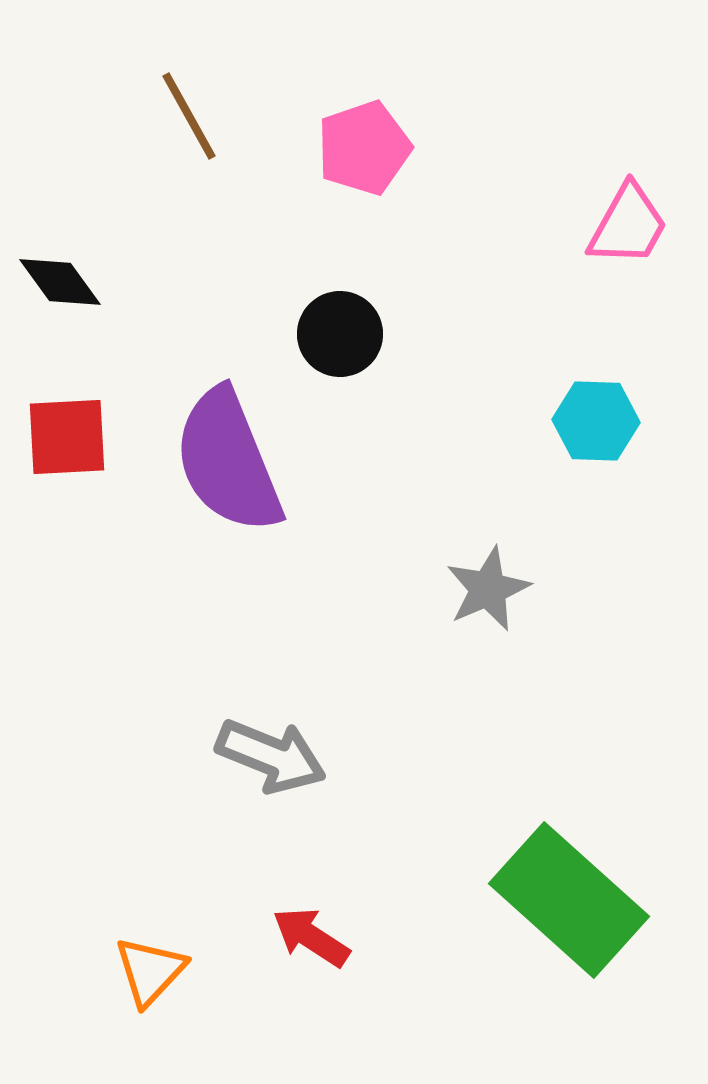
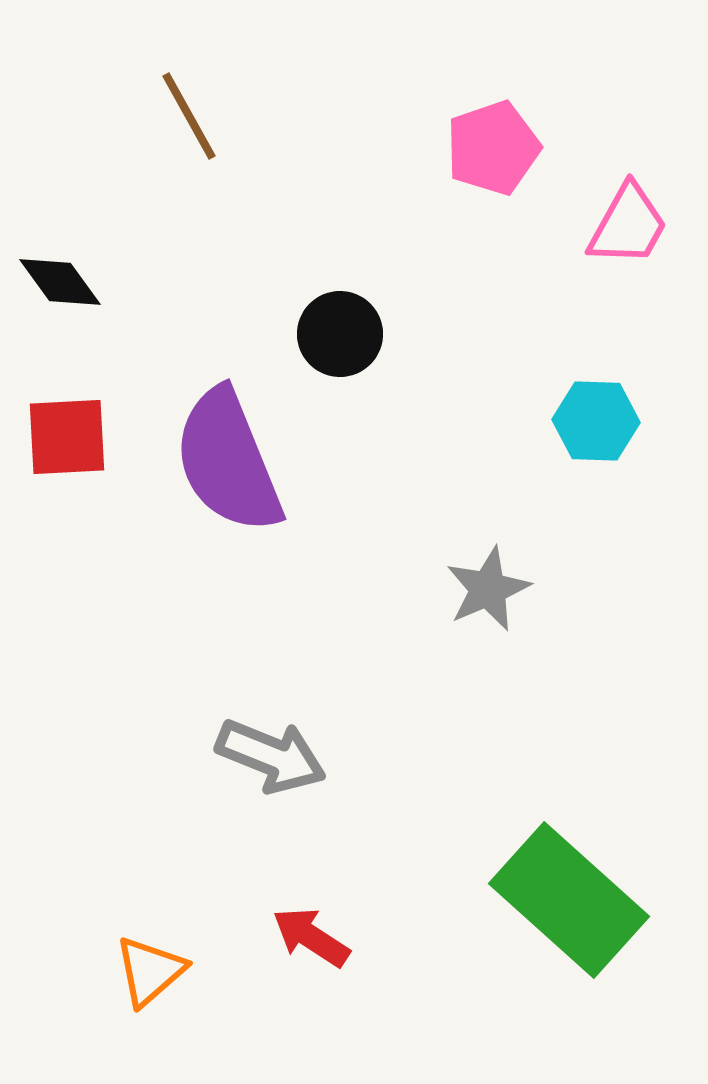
pink pentagon: moved 129 px right
orange triangle: rotated 6 degrees clockwise
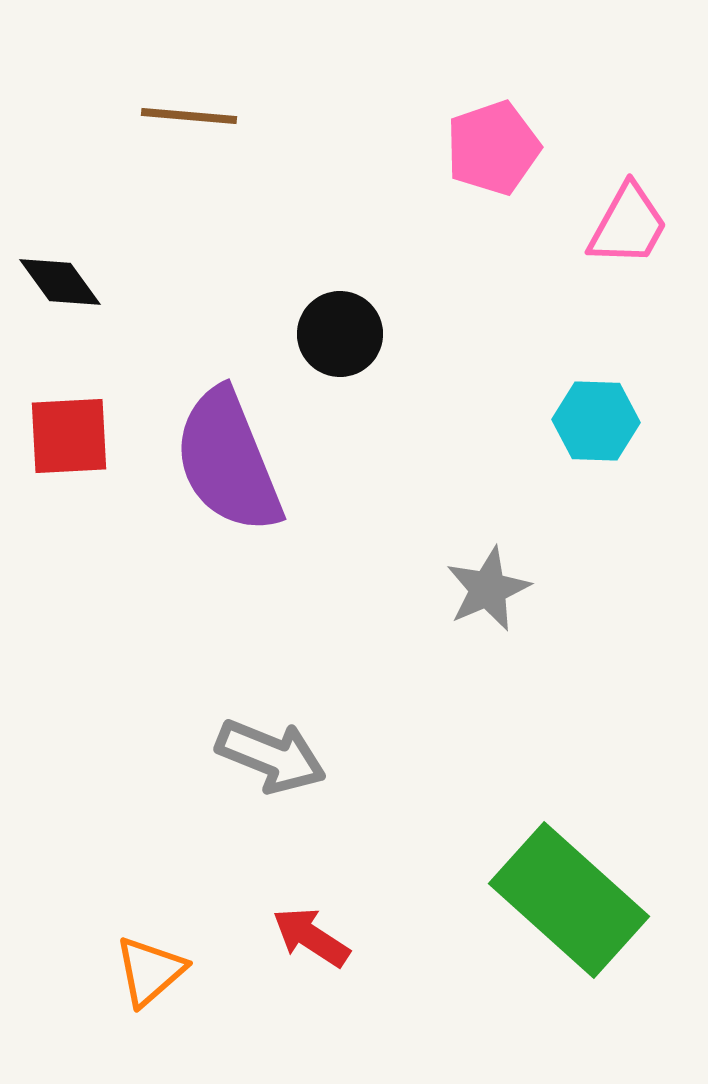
brown line: rotated 56 degrees counterclockwise
red square: moved 2 px right, 1 px up
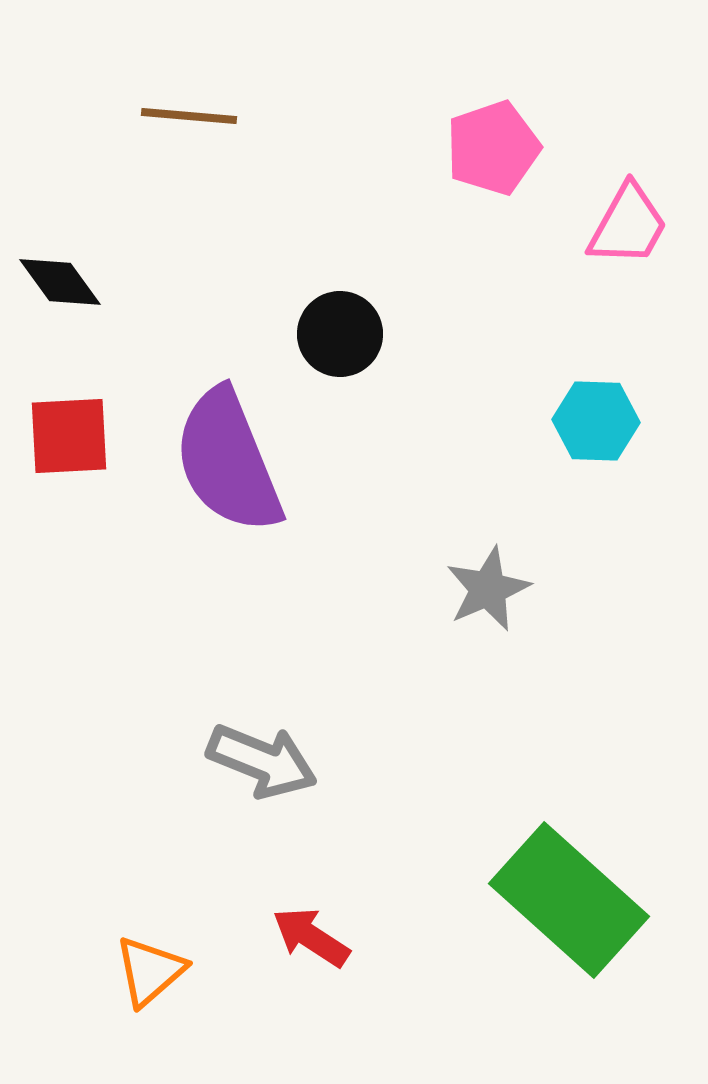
gray arrow: moved 9 px left, 5 px down
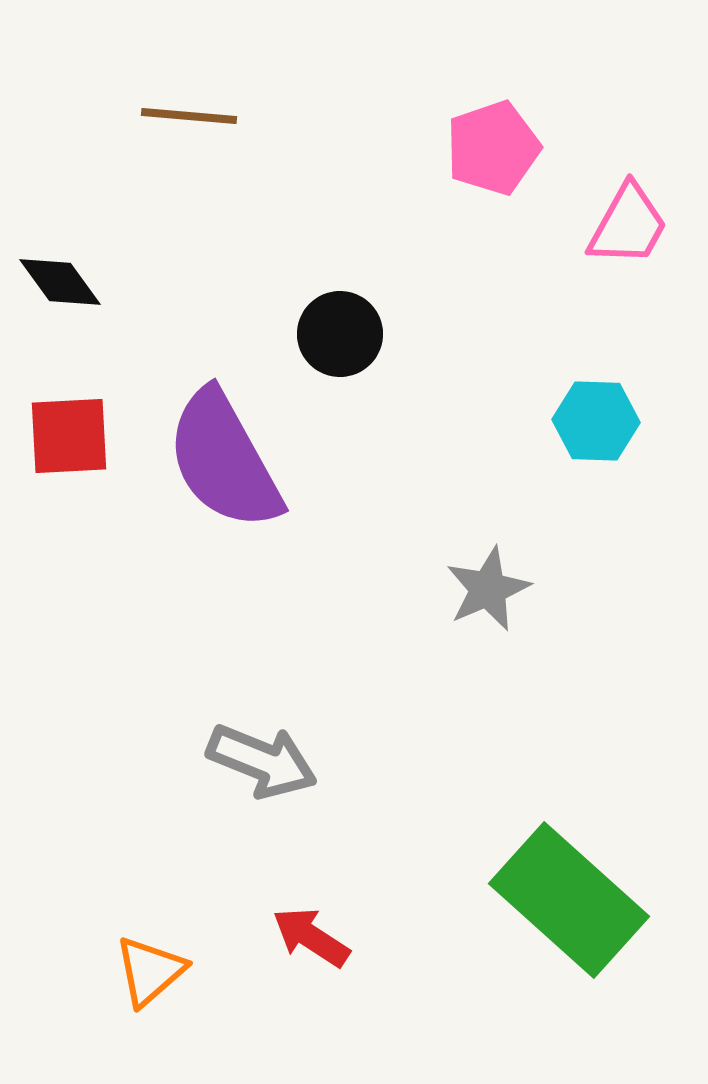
purple semicircle: moved 4 px left, 1 px up; rotated 7 degrees counterclockwise
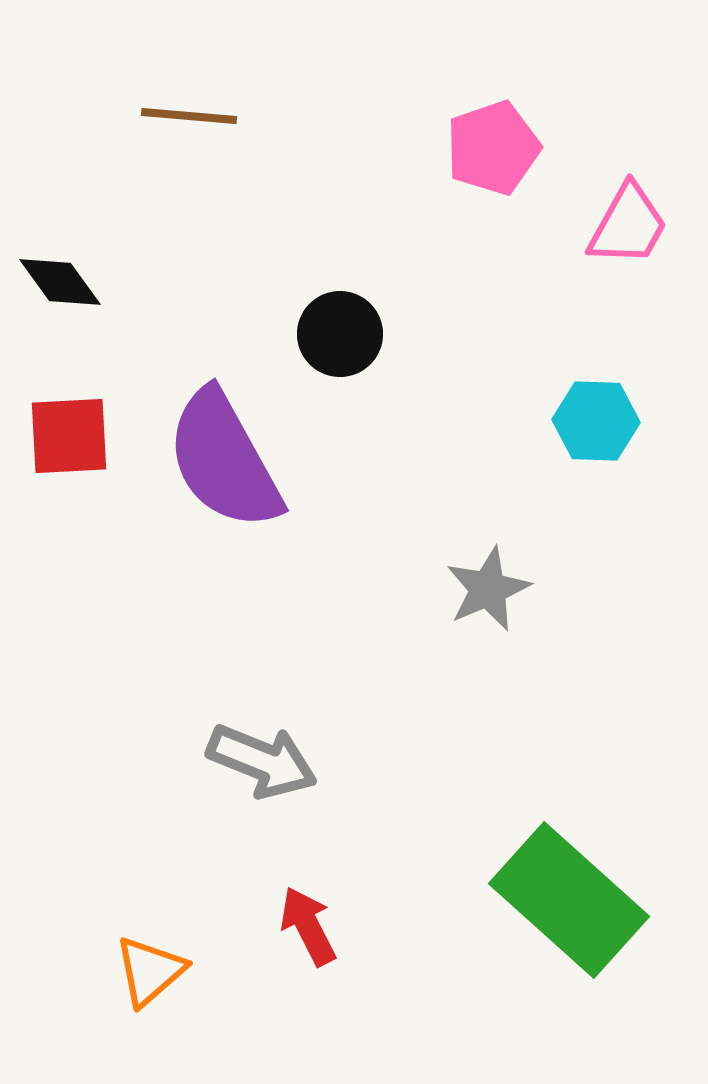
red arrow: moved 3 px left, 11 px up; rotated 30 degrees clockwise
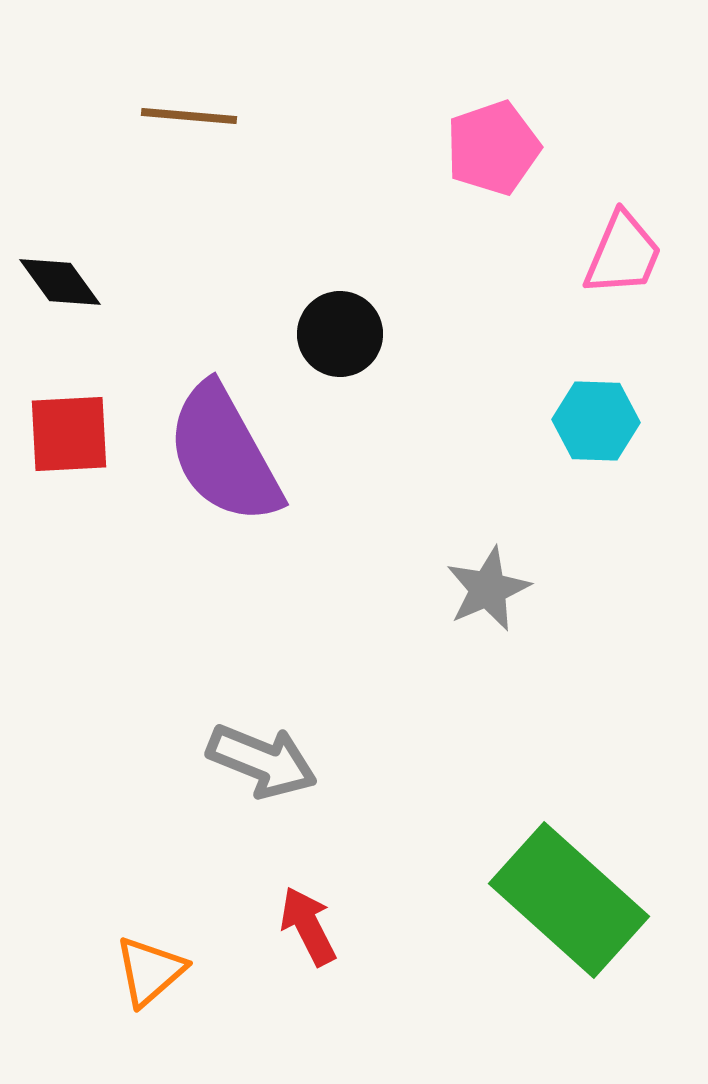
pink trapezoid: moved 5 px left, 29 px down; rotated 6 degrees counterclockwise
red square: moved 2 px up
purple semicircle: moved 6 px up
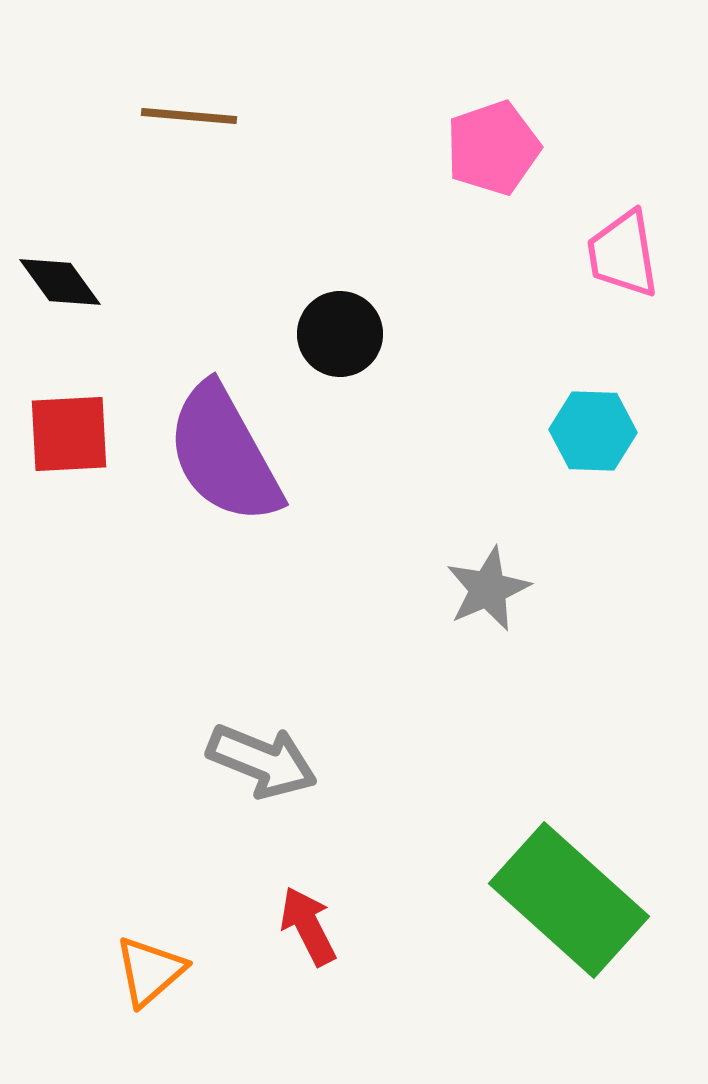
pink trapezoid: rotated 148 degrees clockwise
cyan hexagon: moved 3 px left, 10 px down
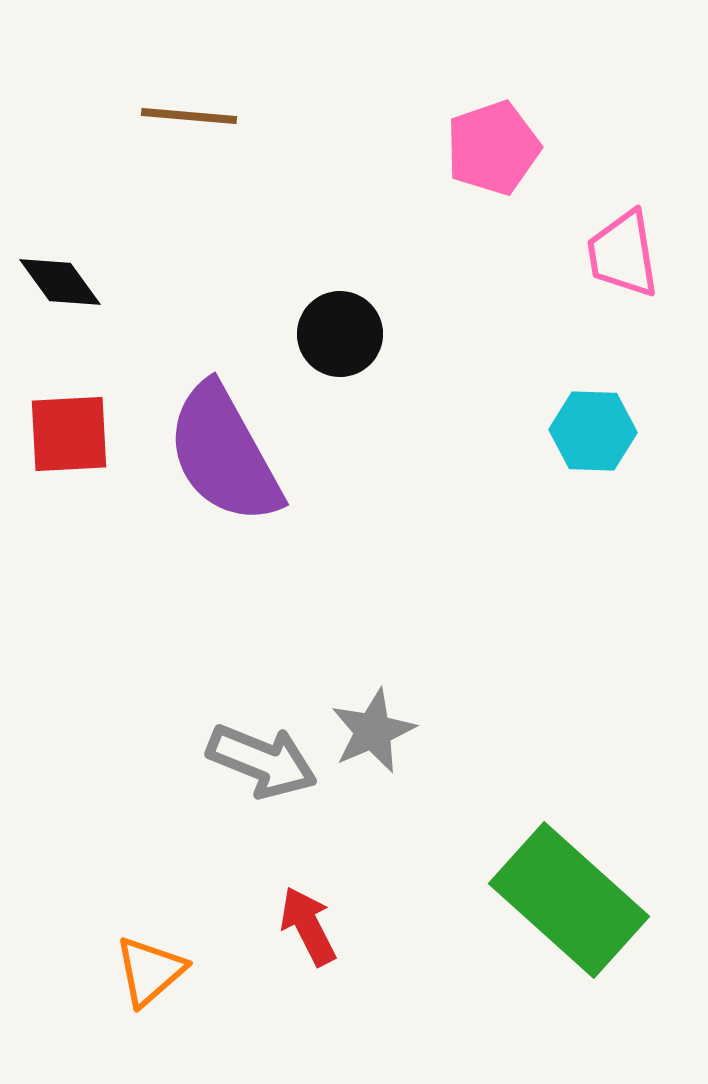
gray star: moved 115 px left, 142 px down
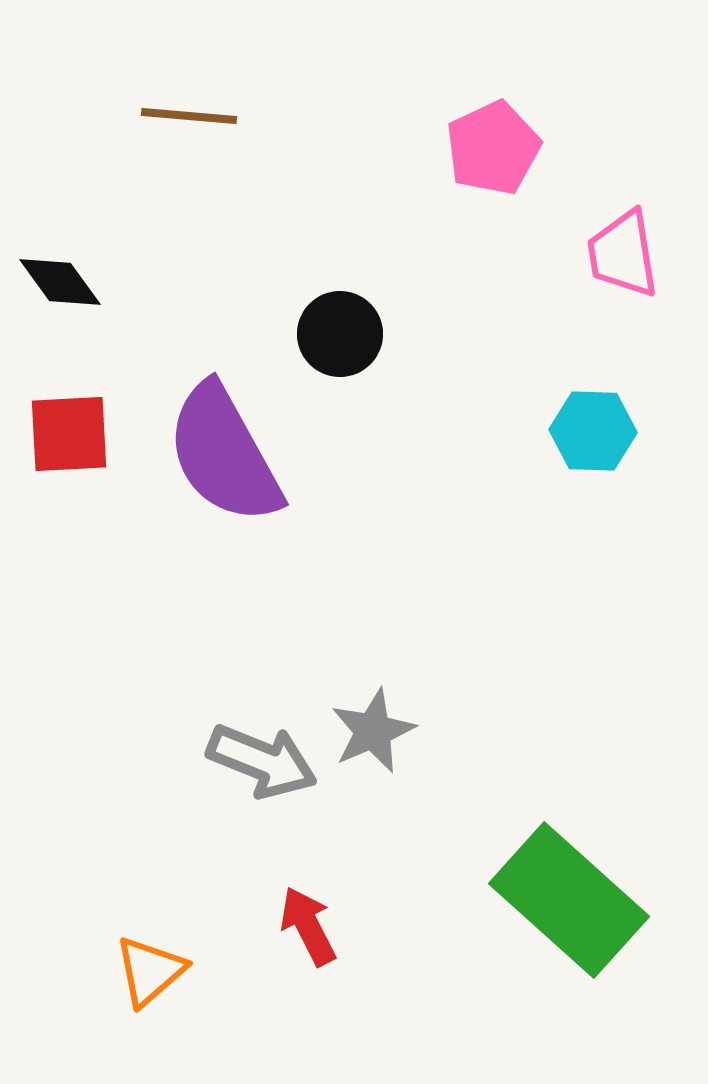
pink pentagon: rotated 6 degrees counterclockwise
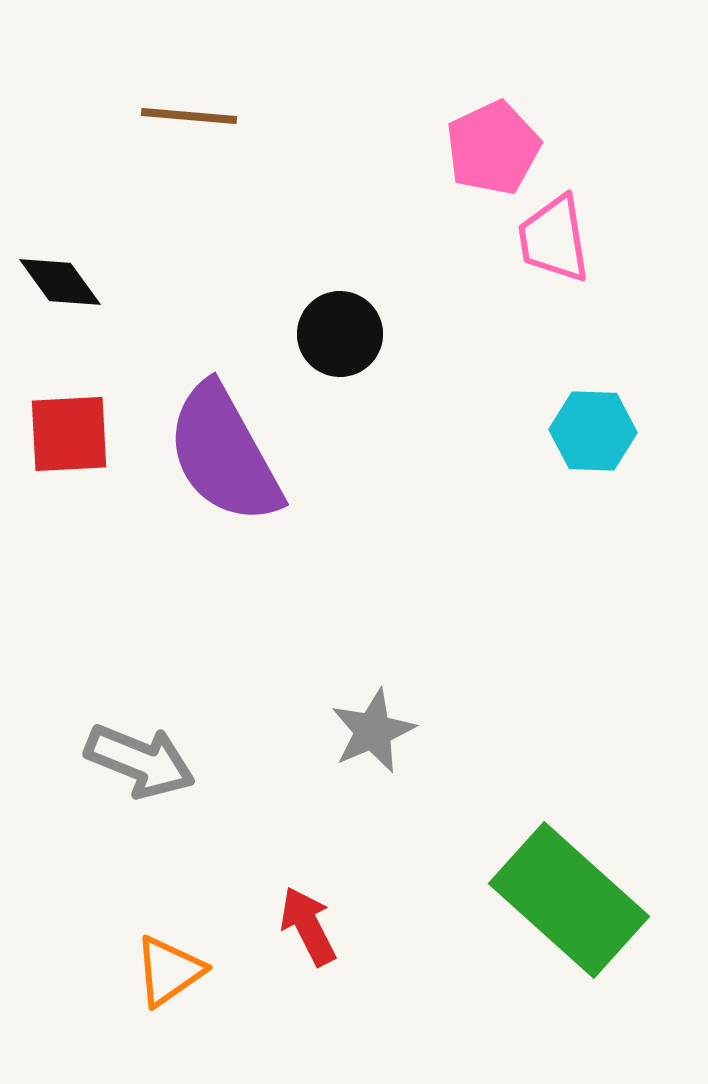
pink trapezoid: moved 69 px left, 15 px up
gray arrow: moved 122 px left
orange triangle: moved 19 px right; rotated 6 degrees clockwise
